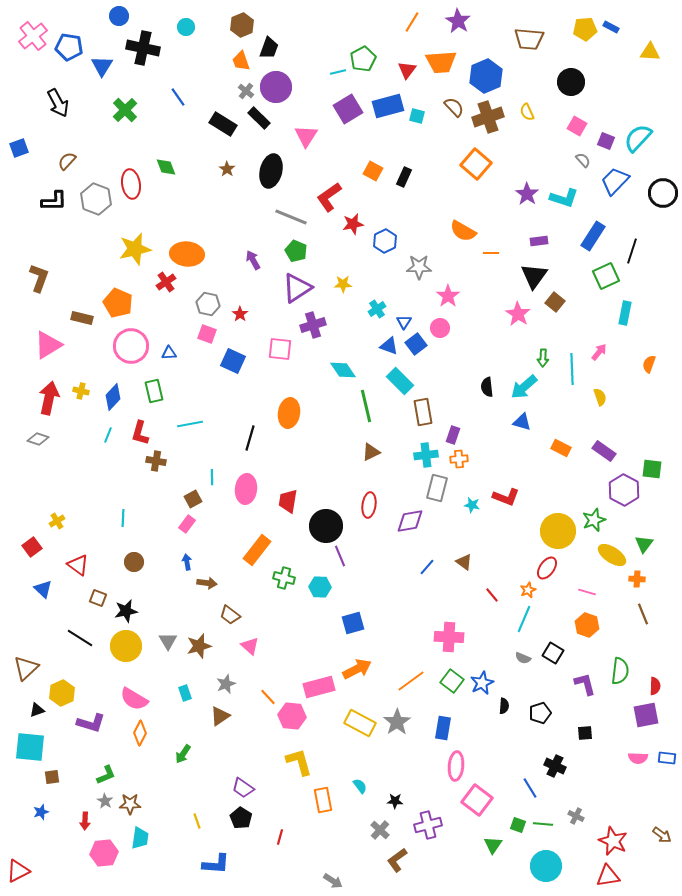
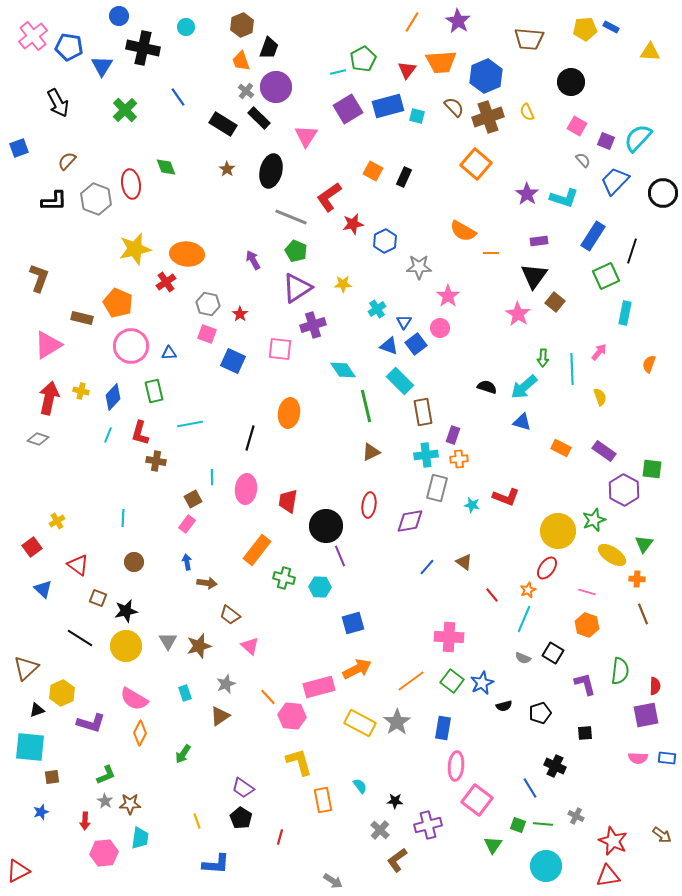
black semicircle at (487, 387): rotated 114 degrees clockwise
black semicircle at (504, 706): rotated 70 degrees clockwise
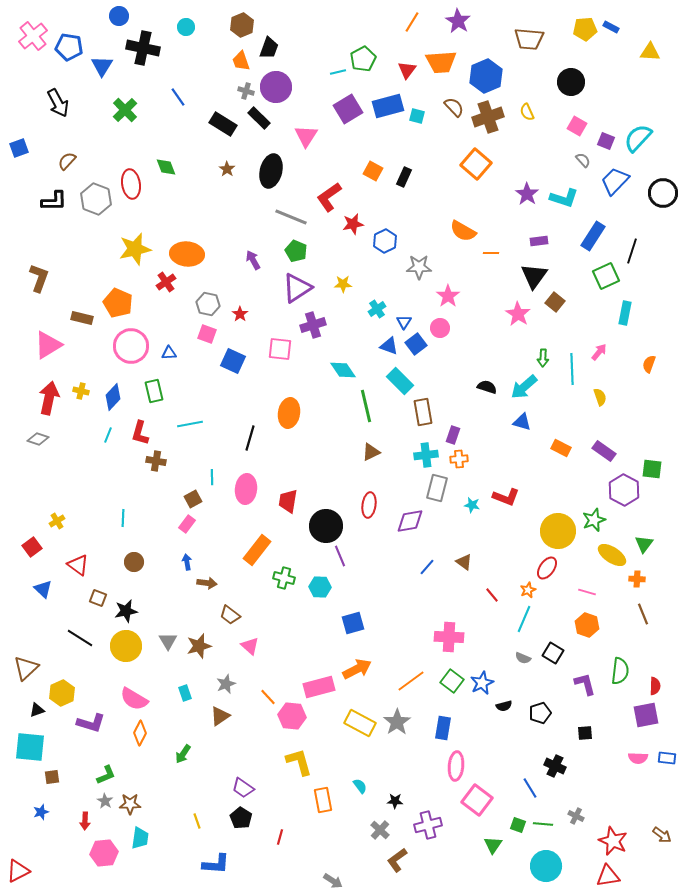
gray cross at (246, 91): rotated 21 degrees counterclockwise
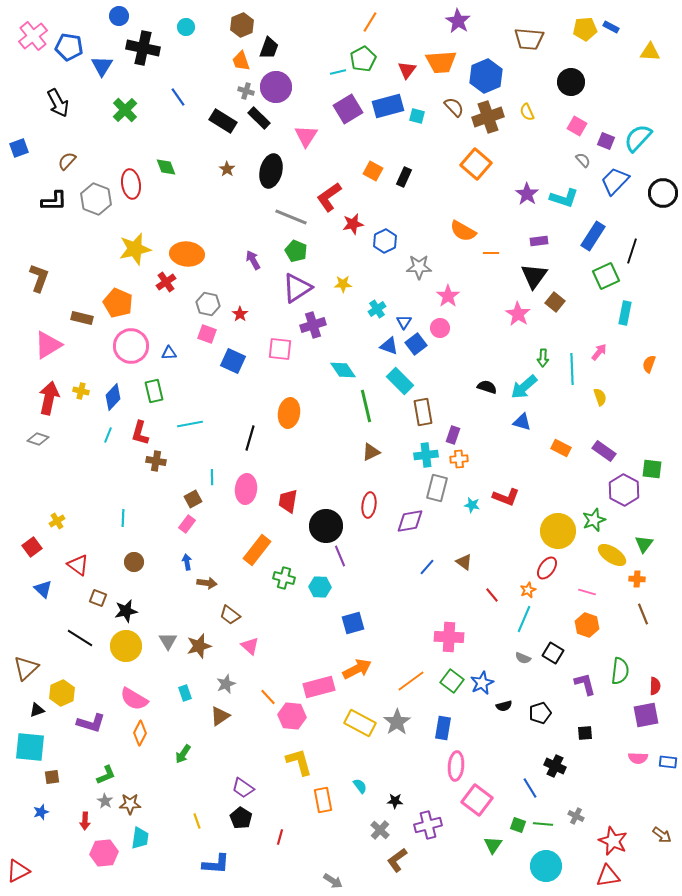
orange line at (412, 22): moved 42 px left
black rectangle at (223, 124): moved 3 px up
blue rectangle at (667, 758): moved 1 px right, 4 px down
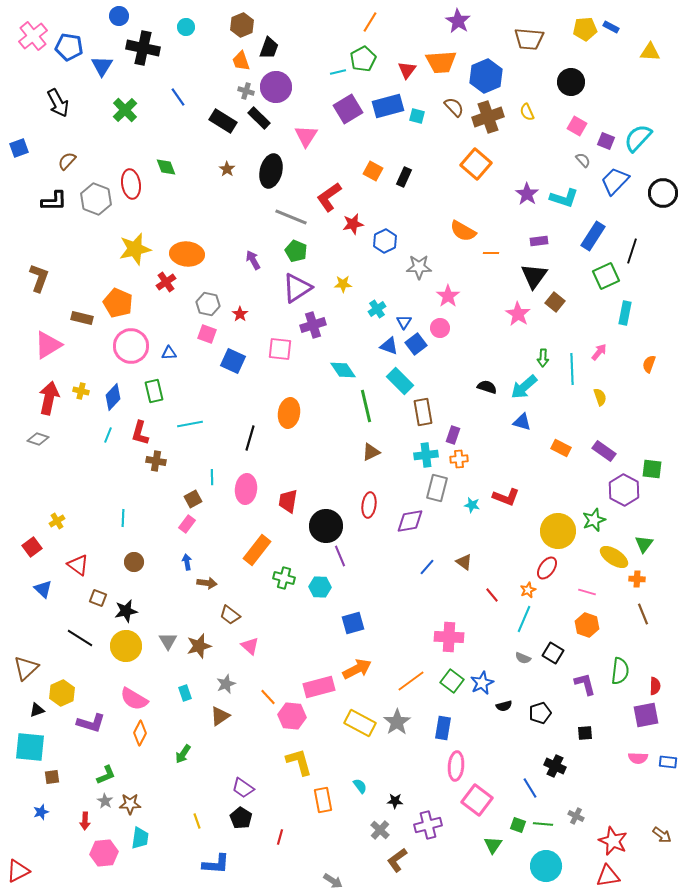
yellow ellipse at (612, 555): moved 2 px right, 2 px down
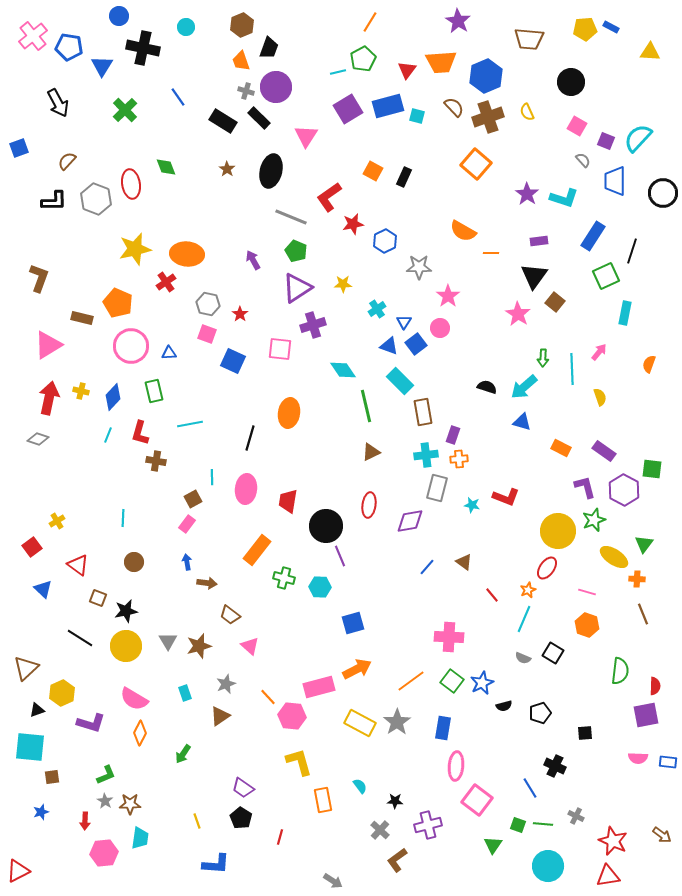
blue trapezoid at (615, 181): rotated 44 degrees counterclockwise
purple L-shape at (585, 684): moved 197 px up
cyan circle at (546, 866): moved 2 px right
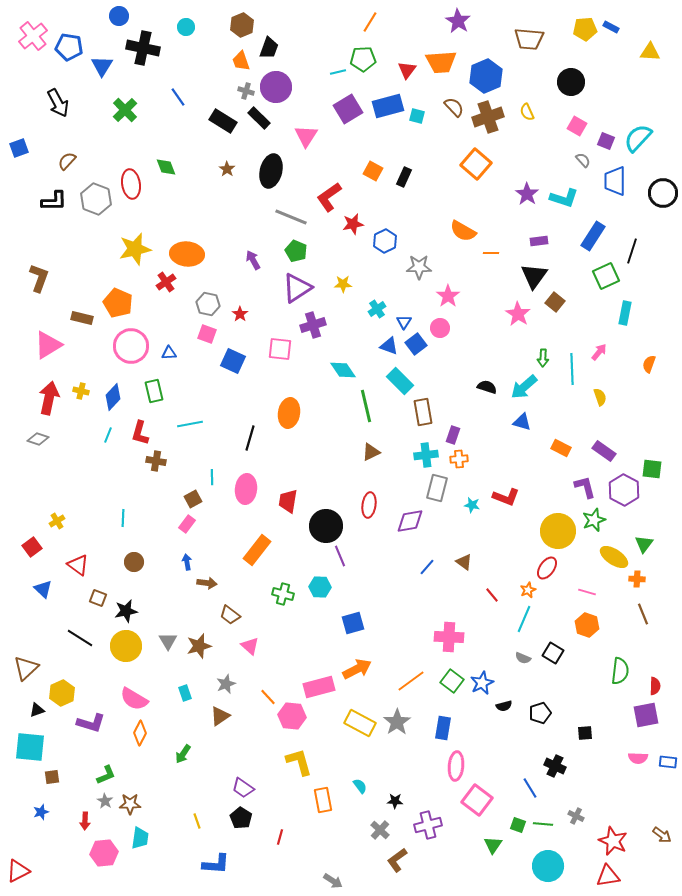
green pentagon at (363, 59): rotated 25 degrees clockwise
green cross at (284, 578): moved 1 px left, 16 px down
